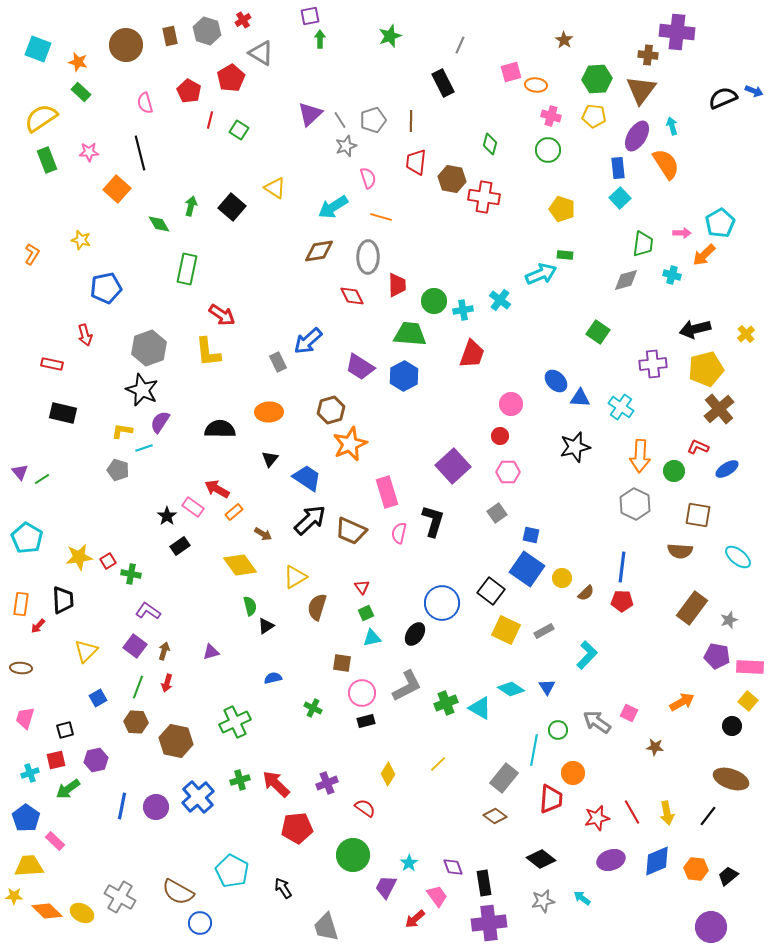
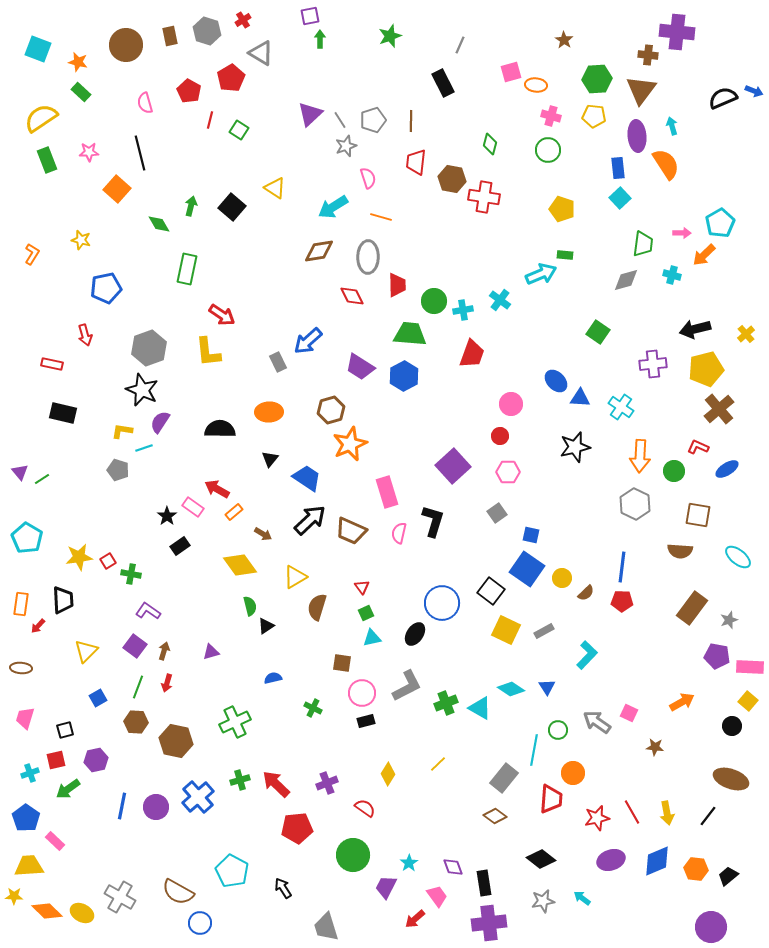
purple ellipse at (637, 136): rotated 36 degrees counterclockwise
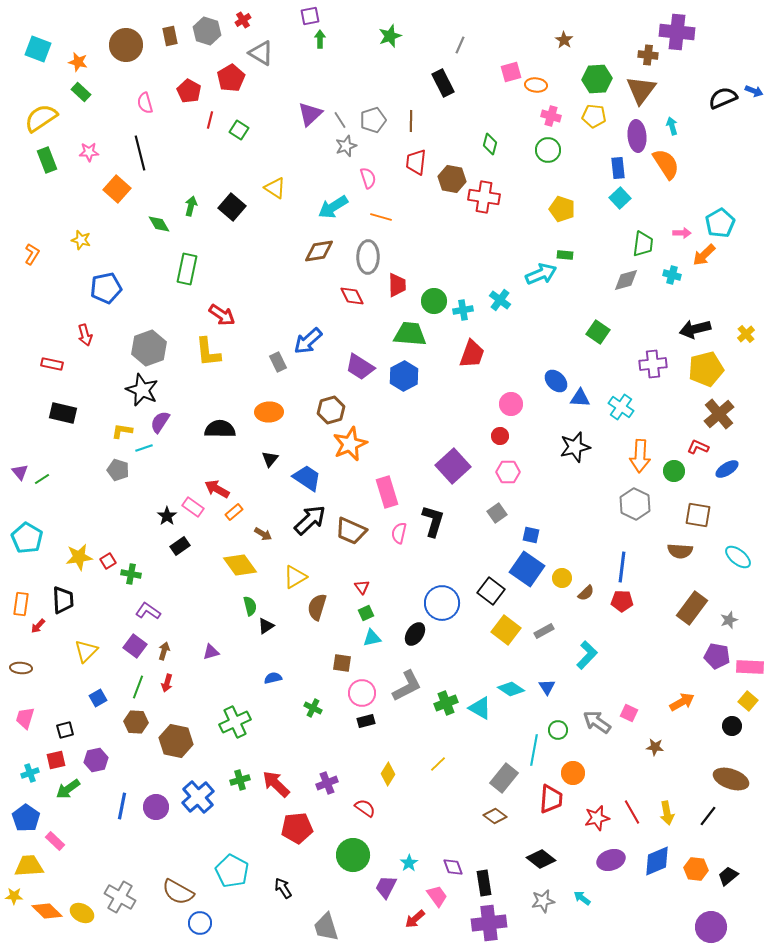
brown cross at (719, 409): moved 5 px down
yellow square at (506, 630): rotated 12 degrees clockwise
